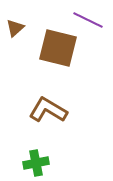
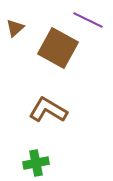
brown square: rotated 15 degrees clockwise
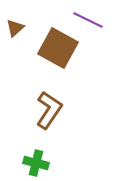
brown L-shape: moved 1 px right; rotated 93 degrees clockwise
green cross: rotated 25 degrees clockwise
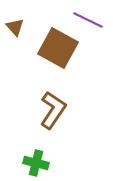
brown triangle: moved 1 px up; rotated 30 degrees counterclockwise
brown L-shape: moved 4 px right
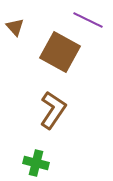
brown square: moved 2 px right, 4 px down
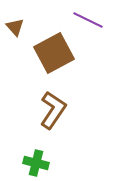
brown square: moved 6 px left, 1 px down; rotated 33 degrees clockwise
